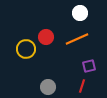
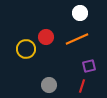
gray circle: moved 1 px right, 2 px up
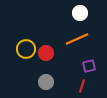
red circle: moved 16 px down
gray circle: moved 3 px left, 3 px up
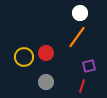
orange line: moved 2 px up; rotated 30 degrees counterclockwise
yellow circle: moved 2 px left, 8 px down
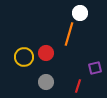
orange line: moved 8 px left, 3 px up; rotated 20 degrees counterclockwise
purple square: moved 6 px right, 2 px down
red line: moved 4 px left
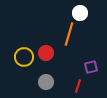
purple square: moved 4 px left, 1 px up
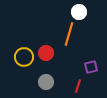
white circle: moved 1 px left, 1 px up
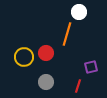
orange line: moved 2 px left
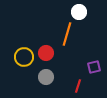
purple square: moved 3 px right
gray circle: moved 5 px up
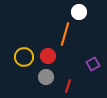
orange line: moved 2 px left
red circle: moved 2 px right, 3 px down
purple square: moved 1 px left, 3 px up; rotated 16 degrees counterclockwise
red line: moved 10 px left
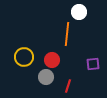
orange line: moved 2 px right; rotated 10 degrees counterclockwise
red circle: moved 4 px right, 4 px down
purple square: rotated 24 degrees clockwise
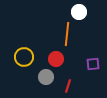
red circle: moved 4 px right, 1 px up
